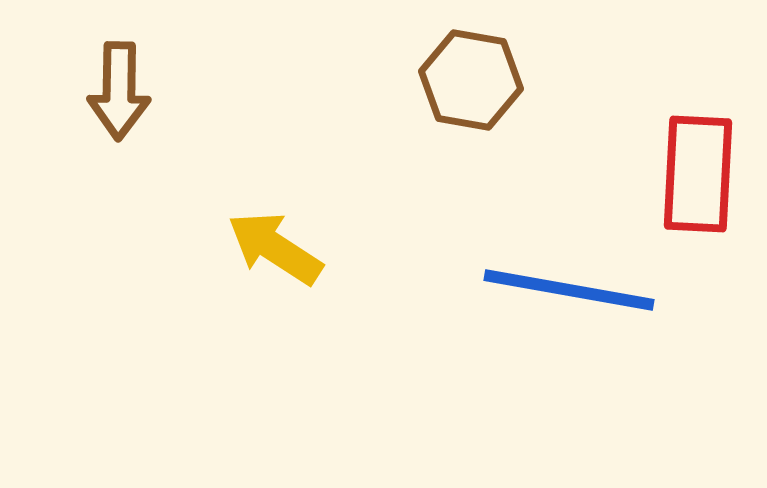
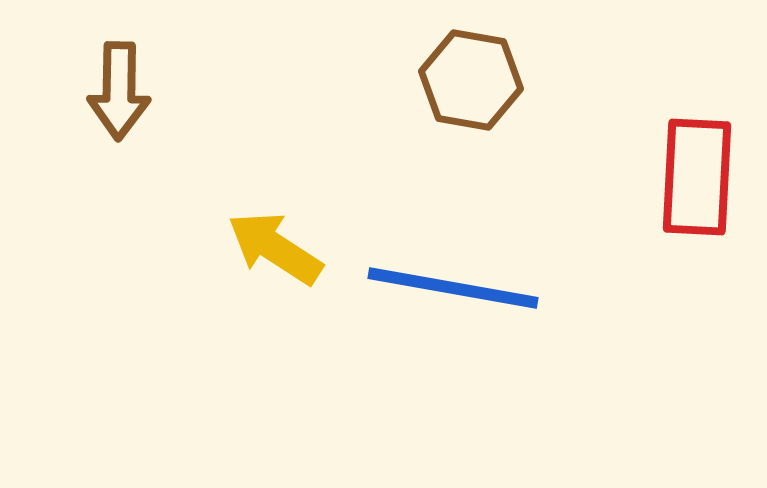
red rectangle: moved 1 px left, 3 px down
blue line: moved 116 px left, 2 px up
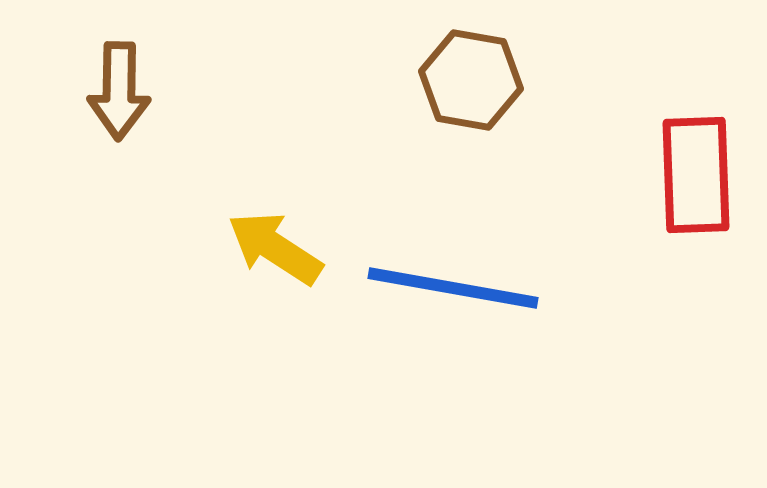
red rectangle: moved 1 px left, 2 px up; rotated 5 degrees counterclockwise
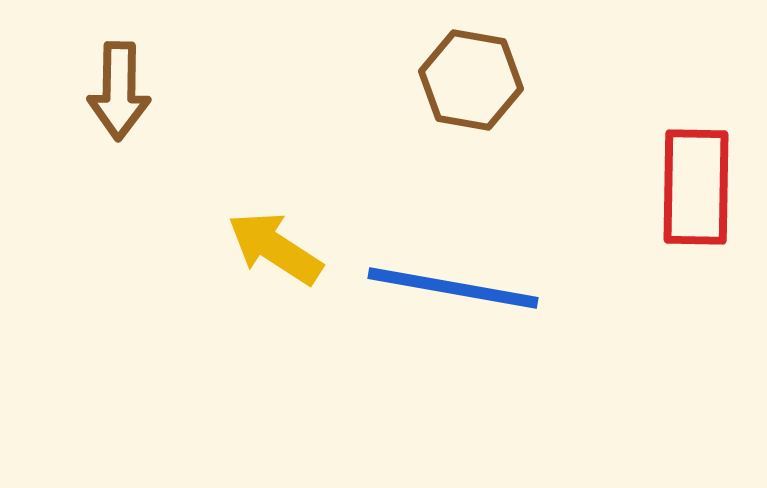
red rectangle: moved 12 px down; rotated 3 degrees clockwise
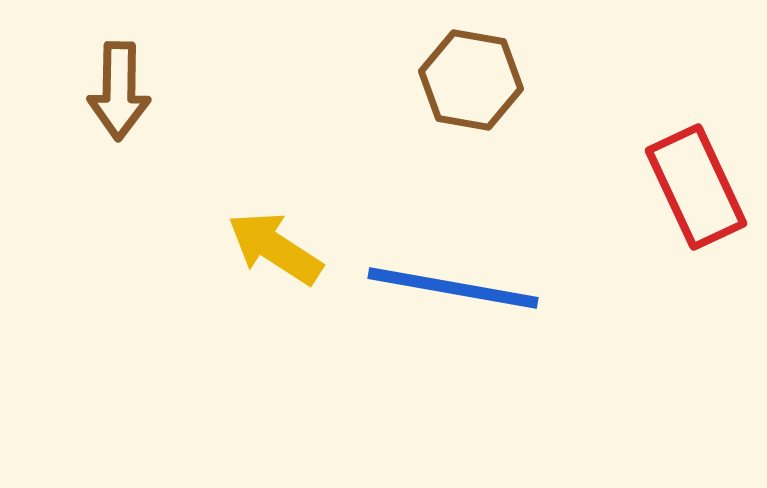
red rectangle: rotated 26 degrees counterclockwise
